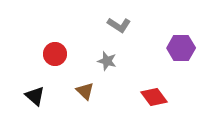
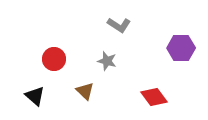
red circle: moved 1 px left, 5 px down
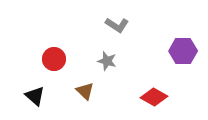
gray L-shape: moved 2 px left
purple hexagon: moved 2 px right, 3 px down
red diamond: rotated 24 degrees counterclockwise
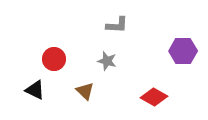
gray L-shape: rotated 30 degrees counterclockwise
black triangle: moved 6 px up; rotated 15 degrees counterclockwise
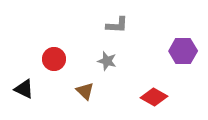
black triangle: moved 11 px left, 1 px up
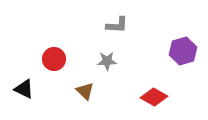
purple hexagon: rotated 16 degrees counterclockwise
gray star: rotated 18 degrees counterclockwise
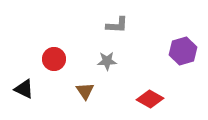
brown triangle: rotated 12 degrees clockwise
red diamond: moved 4 px left, 2 px down
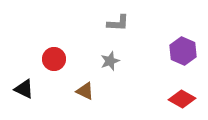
gray L-shape: moved 1 px right, 2 px up
purple hexagon: rotated 20 degrees counterclockwise
gray star: moved 3 px right; rotated 18 degrees counterclockwise
brown triangle: rotated 30 degrees counterclockwise
red diamond: moved 32 px right
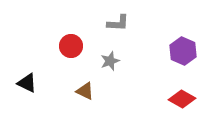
red circle: moved 17 px right, 13 px up
black triangle: moved 3 px right, 6 px up
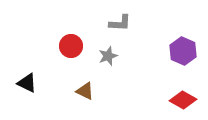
gray L-shape: moved 2 px right
gray star: moved 2 px left, 5 px up
red diamond: moved 1 px right, 1 px down
